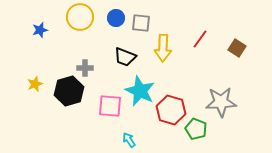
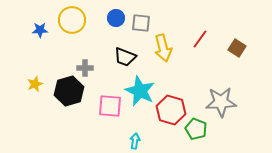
yellow circle: moved 8 px left, 3 px down
blue star: rotated 14 degrees clockwise
yellow arrow: rotated 16 degrees counterclockwise
cyan arrow: moved 6 px right, 1 px down; rotated 42 degrees clockwise
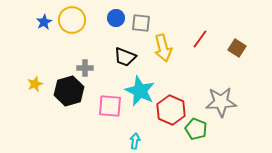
blue star: moved 4 px right, 8 px up; rotated 28 degrees counterclockwise
red hexagon: rotated 8 degrees clockwise
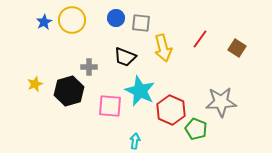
gray cross: moved 4 px right, 1 px up
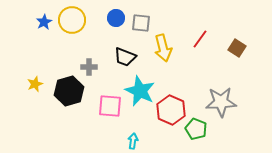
cyan arrow: moved 2 px left
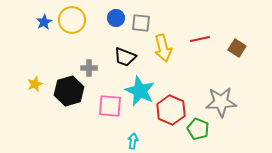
red line: rotated 42 degrees clockwise
gray cross: moved 1 px down
green pentagon: moved 2 px right
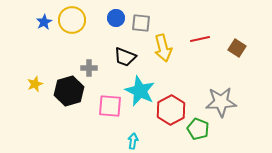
red hexagon: rotated 8 degrees clockwise
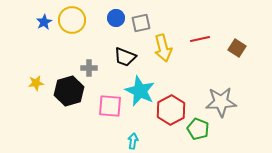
gray square: rotated 18 degrees counterclockwise
yellow star: moved 1 px right, 1 px up; rotated 14 degrees clockwise
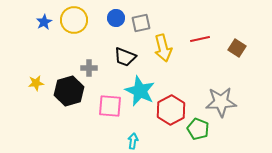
yellow circle: moved 2 px right
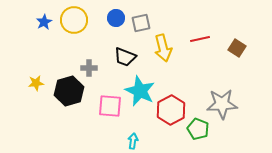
gray star: moved 1 px right, 2 px down
